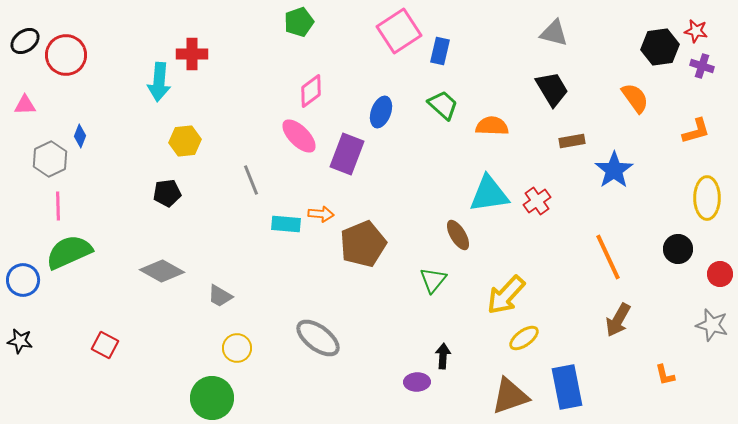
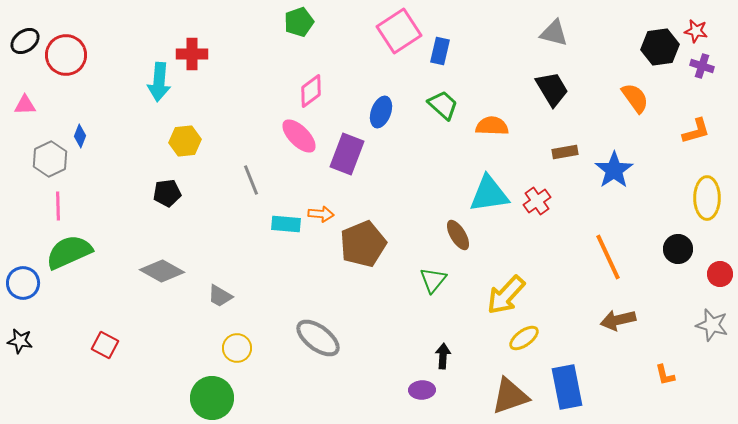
brown rectangle at (572, 141): moved 7 px left, 11 px down
blue circle at (23, 280): moved 3 px down
brown arrow at (618, 320): rotated 48 degrees clockwise
purple ellipse at (417, 382): moved 5 px right, 8 px down
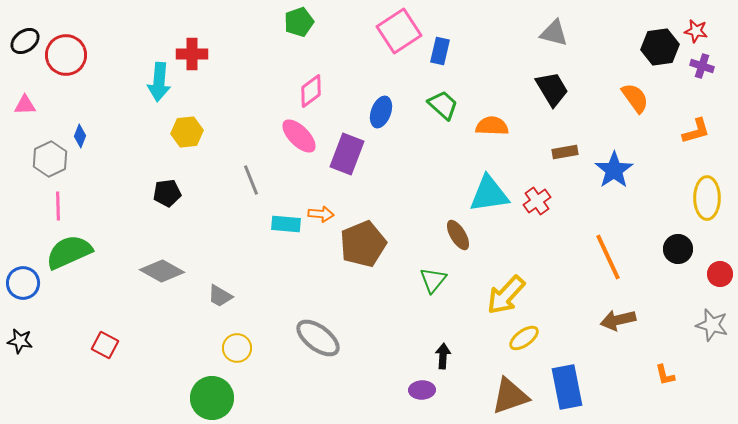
yellow hexagon at (185, 141): moved 2 px right, 9 px up
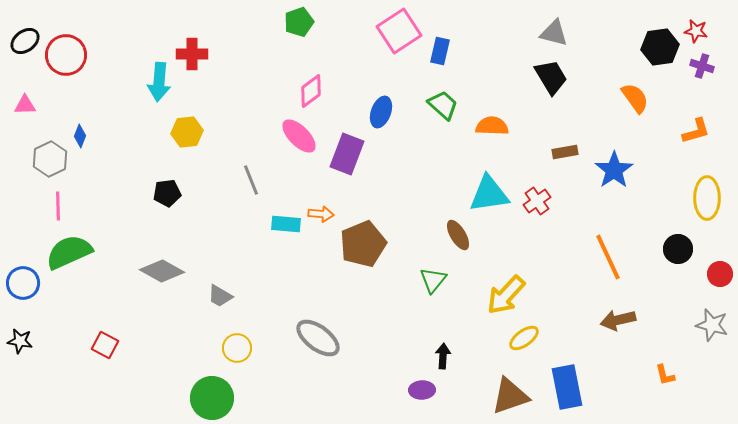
black trapezoid at (552, 89): moved 1 px left, 12 px up
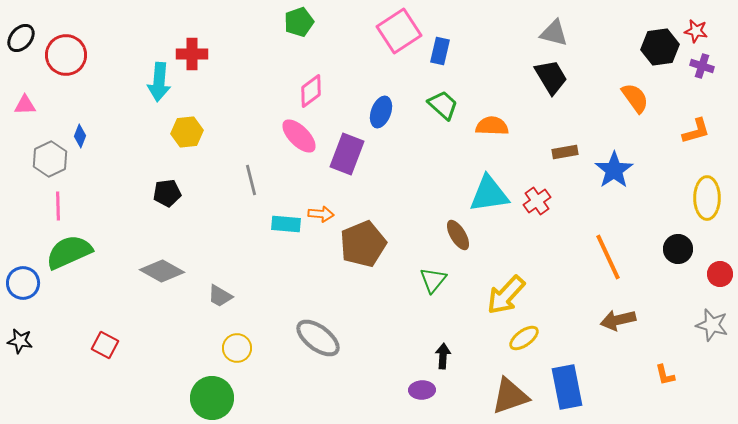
black ellipse at (25, 41): moved 4 px left, 3 px up; rotated 12 degrees counterclockwise
gray line at (251, 180): rotated 8 degrees clockwise
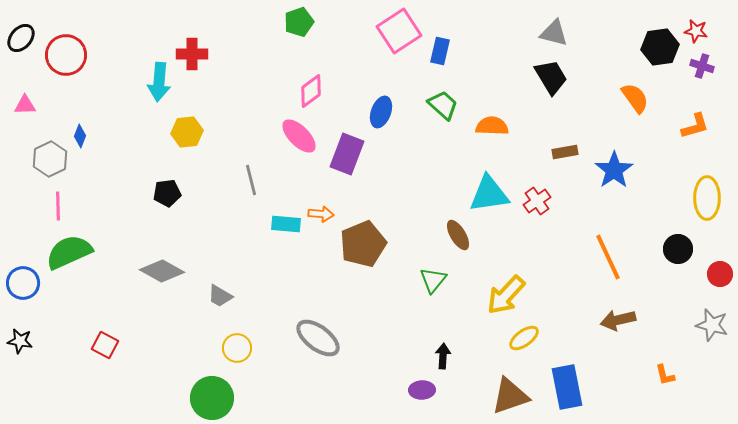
orange L-shape at (696, 131): moved 1 px left, 5 px up
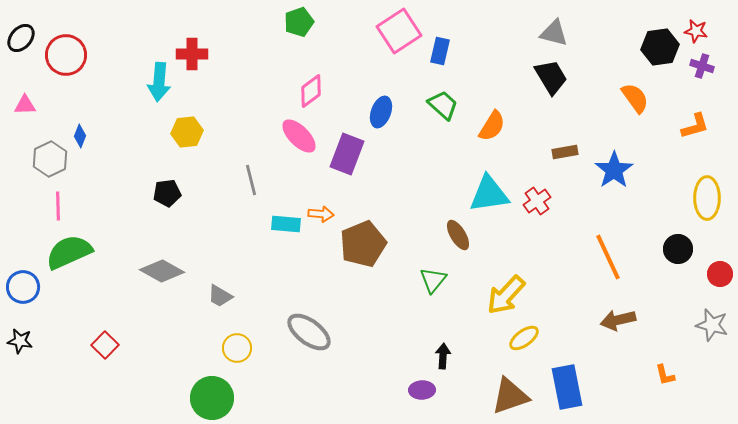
orange semicircle at (492, 126): rotated 120 degrees clockwise
blue circle at (23, 283): moved 4 px down
gray ellipse at (318, 338): moved 9 px left, 6 px up
red square at (105, 345): rotated 16 degrees clockwise
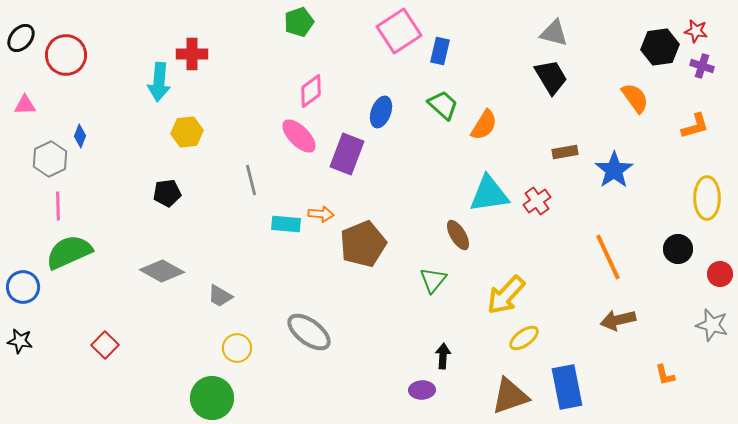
orange semicircle at (492, 126): moved 8 px left, 1 px up
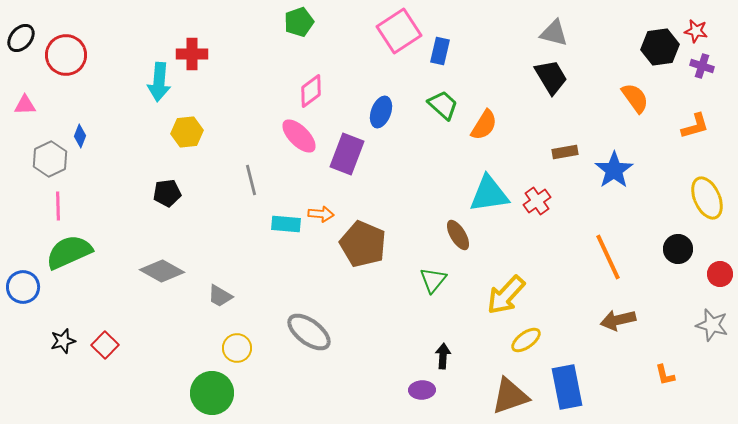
yellow ellipse at (707, 198): rotated 24 degrees counterclockwise
brown pentagon at (363, 244): rotated 27 degrees counterclockwise
yellow ellipse at (524, 338): moved 2 px right, 2 px down
black star at (20, 341): moved 43 px right; rotated 25 degrees counterclockwise
green circle at (212, 398): moved 5 px up
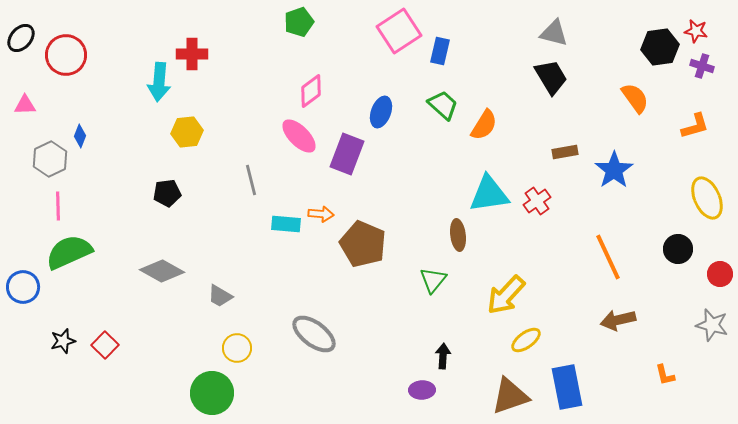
brown ellipse at (458, 235): rotated 24 degrees clockwise
gray ellipse at (309, 332): moved 5 px right, 2 px down
